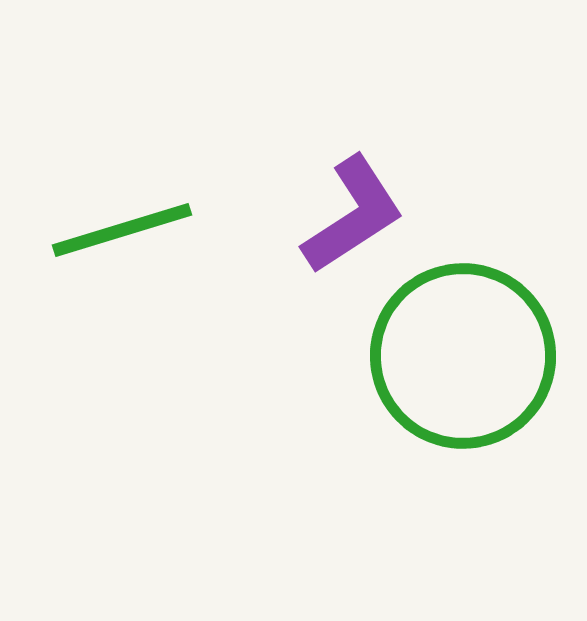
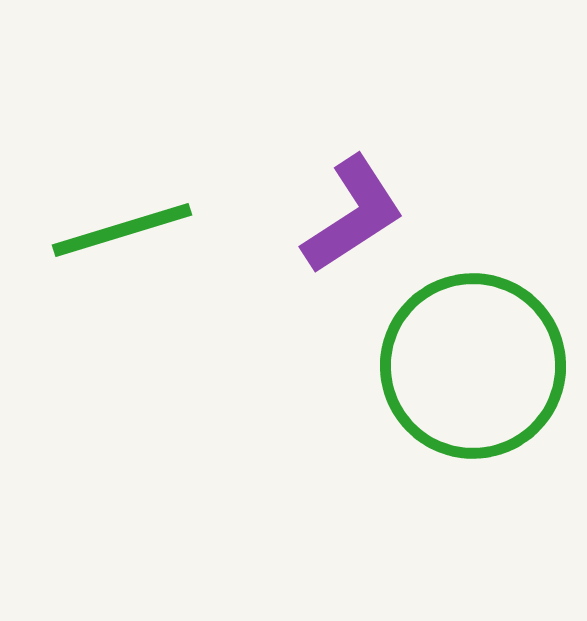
green circle: moved 10 px right, 10 px down
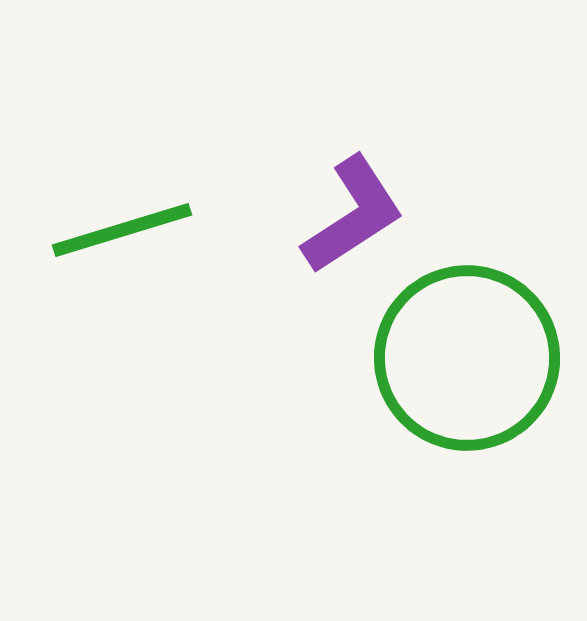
green circle: moved 6 px left, 8 px up
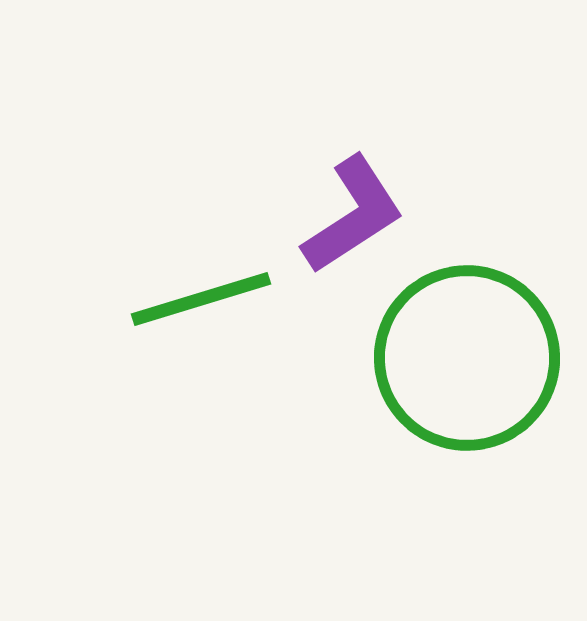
green line: moved 79 px right, 69 px down
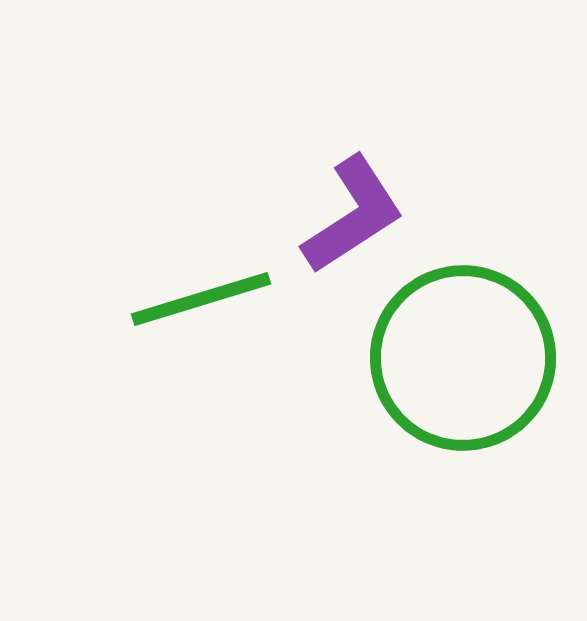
green circle: moved 4 px left
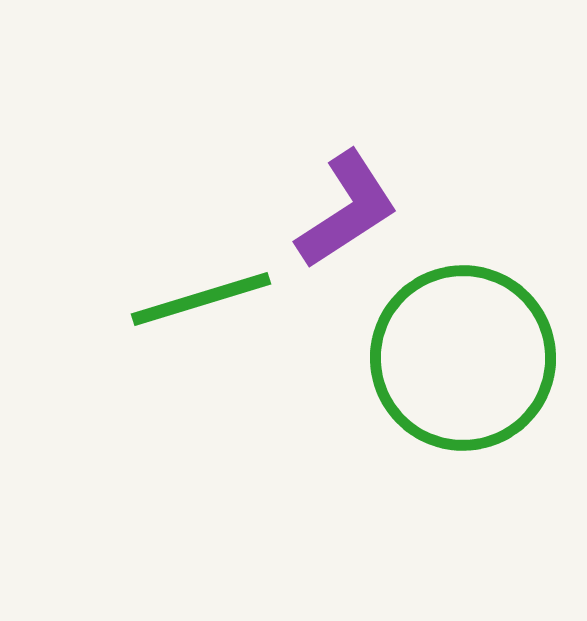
purple L-shape: moved 6 px left, 5 px up
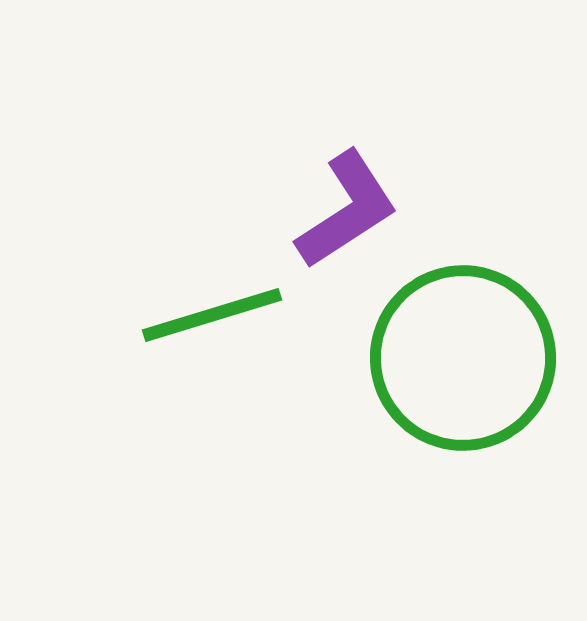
green line: moved 11 px right, 16 px down
